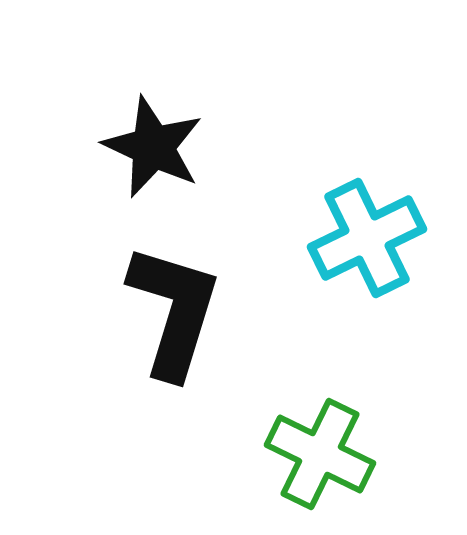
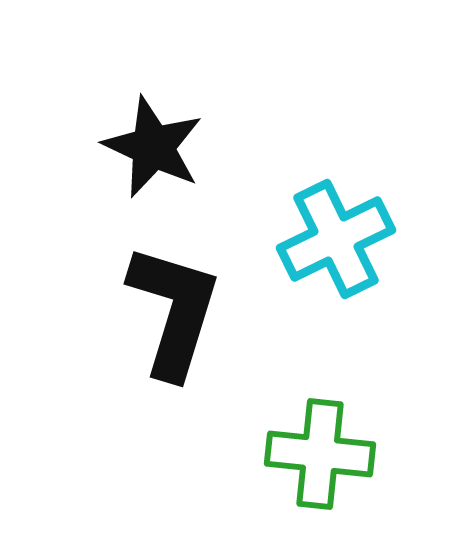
cyan cross: moved 31 px left, 1 px down
green cross: rotated 20 degrees counterclockwise
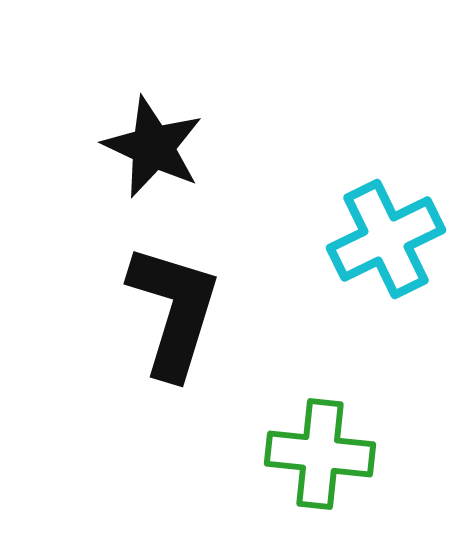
cyan cross: moved 50 px right
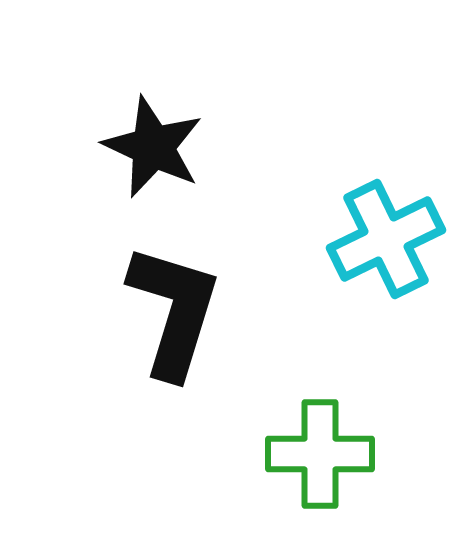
green cross: rotated 6 degrees counterclockwise
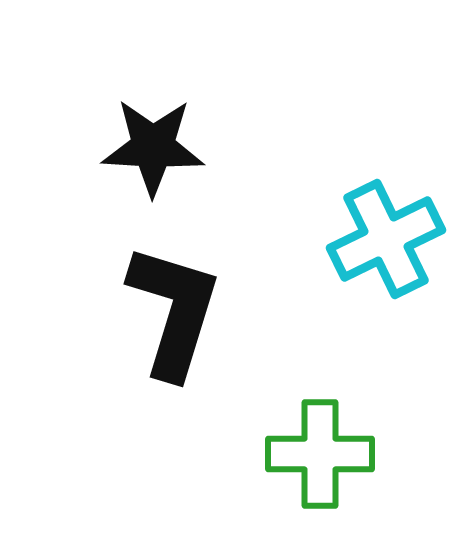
black star: rotated 22 degrees counterclockwise
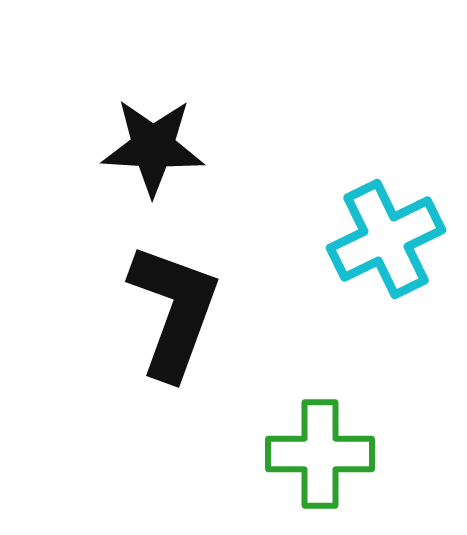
black L-shape: rotated 3 degrees clockwise
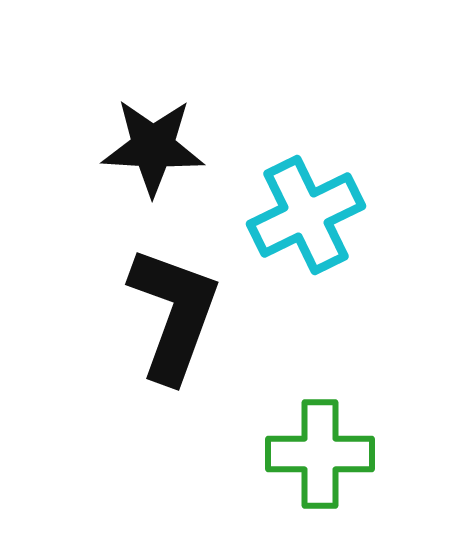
cyan cross: moved 80 px left, 24 px up
black L-shape: moved 3 px down
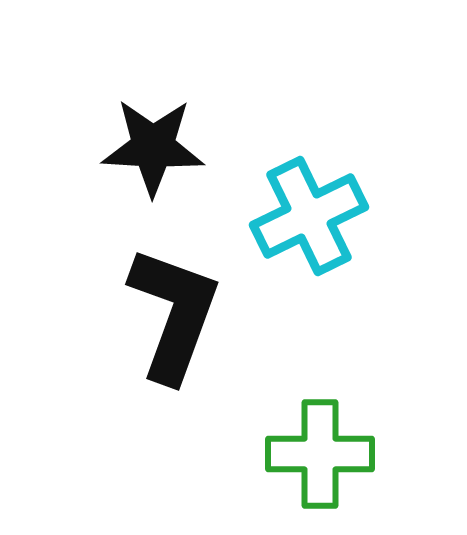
cyan cross: moved 3 px right, 1 px down
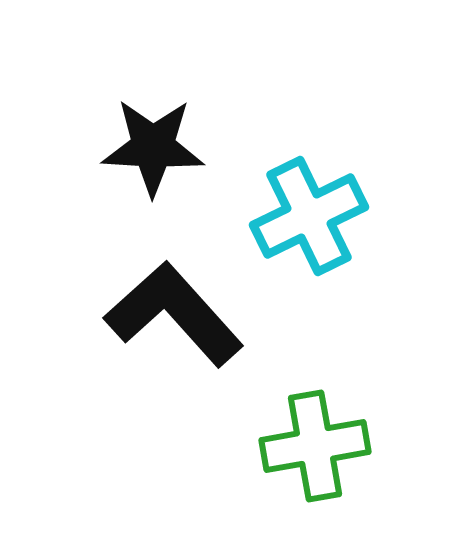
black L-shape: rotated 62 degrees counterclockwise
green cross: moved 5 px left, 8 px up; rotated 10 degrees counterclockwise
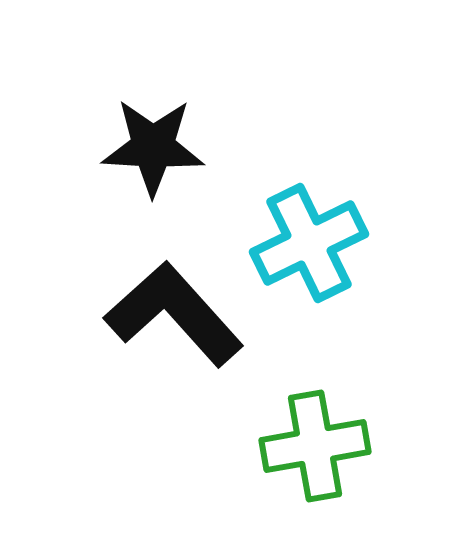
cyan cross: moved 27 px down
